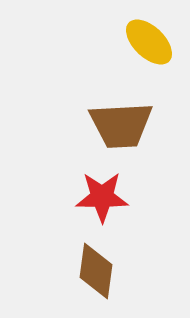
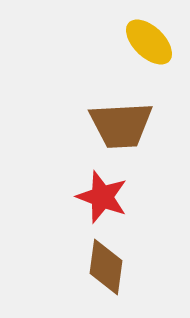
red star: rotated 20 degrees clockwise
brown diamond: moved 10 px right, 4 px up
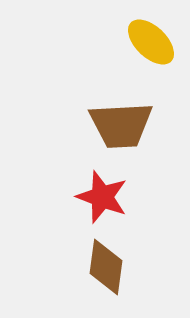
yellow ellipse: moved 2 px right
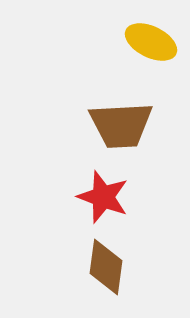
yellow ellipse: rotated 18 degrees counterclockwise
red star: moved 1 px right
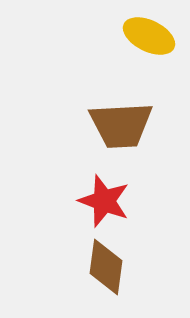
yellow ellipse: moved 2 px left, 6 px up
red star: moved 1 px right, 4 px down
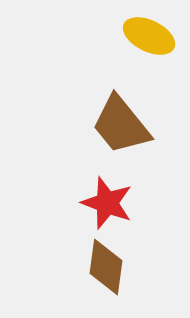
brown trapezoid: rotated 54 degrees clockwise
red star: moved 3 px right, 2 px down
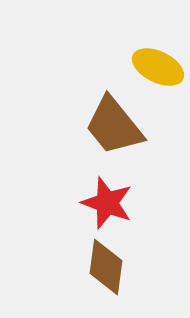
yellow ellipse: moved 9 px right, 31 px down
brown trapezoid: moved 7 px left, 1 px down
